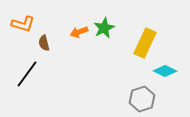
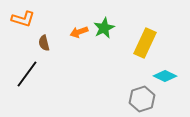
orange L-shape: moved 5 px up
cyan diamond: moved 5 px down
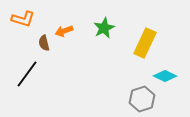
orange arrow: moved 15 px left, 1 px up
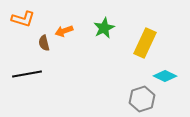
black line: rotated 44 degrees clockwise
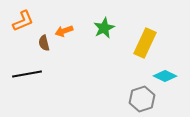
orange L-shape: moved 2 px down; rotated 40 degrees counterclockwise
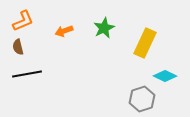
brown semicircle: moved 26 px left, 4 px down
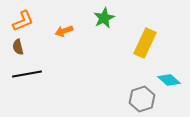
green star: moved 10 px up
cyan diamond: moved 4 px right, 4 px down; rotated 15 degrees clockwise
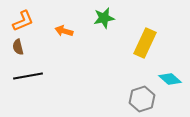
green star: rotated 15 degrees clockwise
orange arrow: rotated 36 degrees clockwise
black line: moved 1 px right, 2 px down
cyan diamond: moved 1 px right, 1 px up
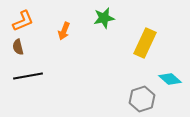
orange arrow: rotated 84 degrees counterclockwise
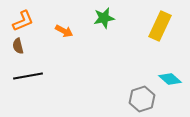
orange arrow: rotated 84 degrees counterclockwise
yellow rectangle: moved 15 px right, 17 px up
brown semicircle: moved 1 px up
